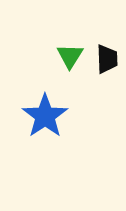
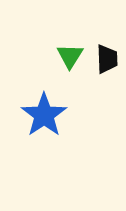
blue star: moved 1 px left, 1 px up
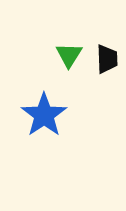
green triangle: moved 1 px left, 1 px up
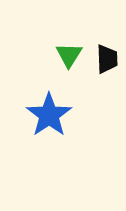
blue star: moved 5 px right
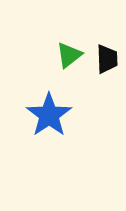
green triangle: rotated 20 degrees clockwise
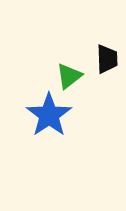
green triangle: moved 21 px down
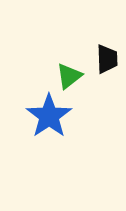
blue star: moved 1 px down
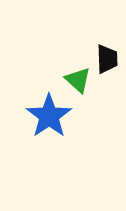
green triangle: moved 9 px right, 4 px down; rotated 40 degrees counterclockwise
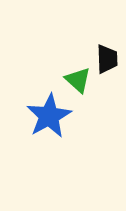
blue star: rotated 6 degrees clockwise
